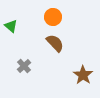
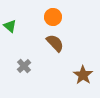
green triangle: moved 1 px left
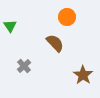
orange circle: moved 14 px right
green triangle: rotated 16 degrees clockwise
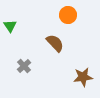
orange circle: moved 1 px right, 2 px up
brown star: moved 2 px down; rotated 30 degrees clockwise
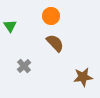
orange circle: moved 17 px left, 1 px down
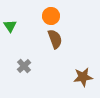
brown semicircle: moved 4 px up; rotated 24 degrees clockwise
